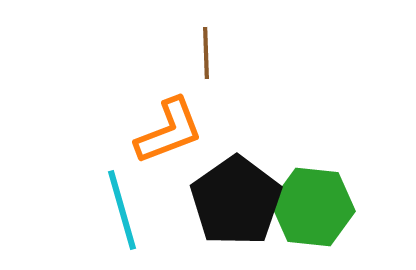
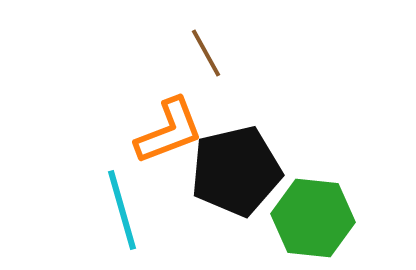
brown line: rotated 27 degrees counterclockwise
black pentagon: moved 30 px up; rotated 22 degrees clockwise
green hexagon: moved 11 px down
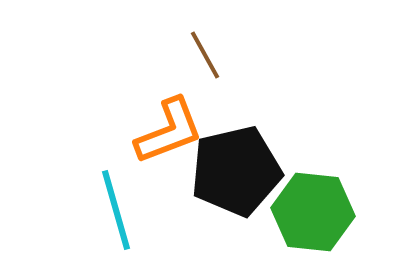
brown line: moved 1 px left, 2 px down
cyan line: moved 6 px left
green hexagon: moved 6 px up
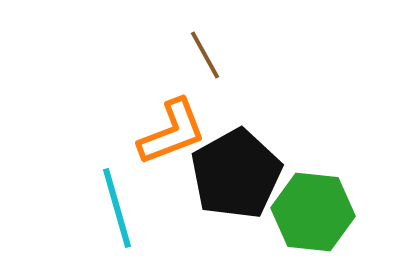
orange L-shape: moved 3 px right, 1 px down
black pentagon: moved 3 px down; rotated 16 degrees counterclockwise
cyan line: moved 1 px right, 2 px up
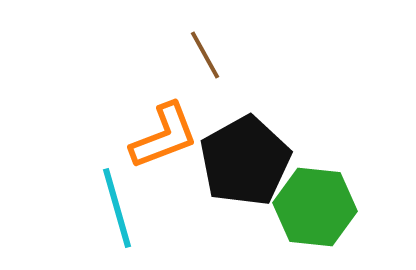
orange L-shape: moved 8 px left, 4 px down
black pentagon: moved 9 px right, 13 px up
green hexagon: moved 2 px right, 5 px up
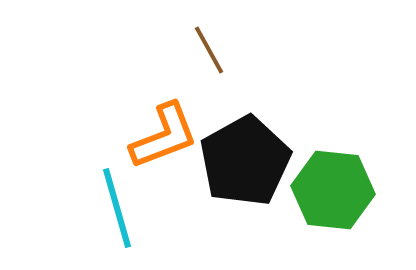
brown line: moved 4 px right, 5 px up
green hexagon: moved 18 px right, 17 px up
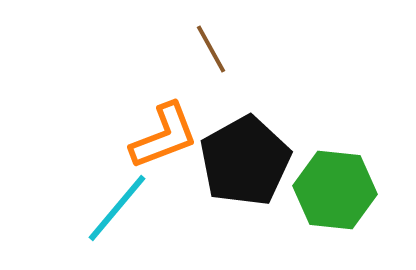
brown line: moved 2 px right, 1 px up
green hexagon: moved 2 px right
cyan line: rotated 56 degrees clockwise
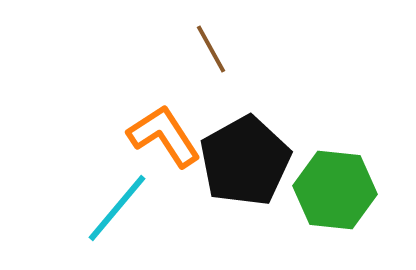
orange L-shape: rotated 102 degrees counterclockwise
